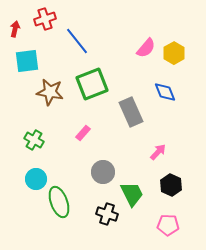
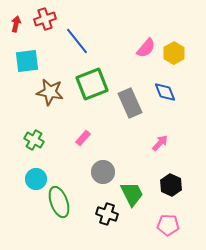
red arrow: moved 1 px right, 5 px up
gray rectangle: moved 1 px left, 9 px up
pink rectangle: moved 5 px down
pink arrow: moved 2 px right, 9 px up
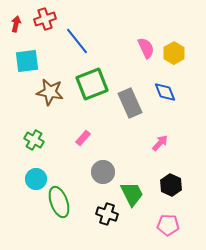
pink semicircle: rotated 65 degrees counterclockwise
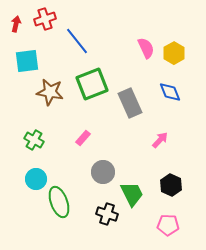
blue diamond: moved 5 px right
pink arrow: moved 3 px up
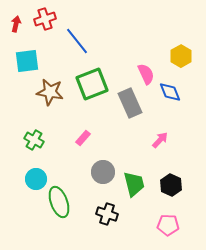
pink semicircle: moved 26 px down
yellow hexagon: moved 7 px right, 3 px down
green trapezoid: moved 2 px right, 10 px up; rotated 12 degrees clockwise
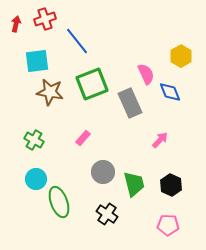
cyan square: moved 10 px right
black cross: rotated 15 degrees clockwise
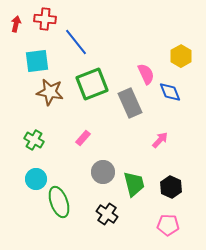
red cross: rotated 25 degrees clockwise
blue line: moved 1 px left, 1 px down
black hexagon: moved 2 px down
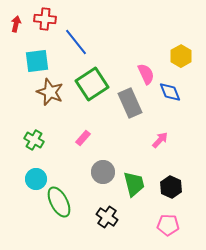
green square: rotated 12 degrees counterclockwise
brown star: rotated 12 degrees clockwise
green ellipse: rotated 8 degrees counterclockwise
black cross: moved 3 px down
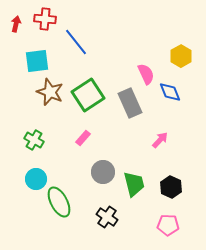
green square: moved 4 px left, 11 px down
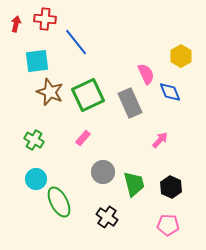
green square: rotated 8 degrees clockwise
